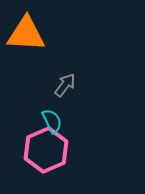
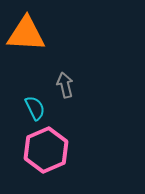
gray arrow: rotated 50 degrees counterclockwise
cyan semicircle: moved 17 px left, 13 px up
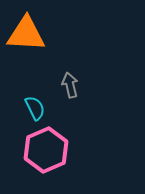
gray arrow: moved 5 px right
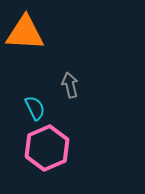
orange triangle: moved 1 px left, 1 px up
pink hexagon: moved 1 px right, 2 px up
